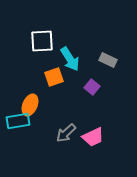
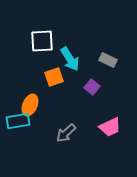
pink trapezoid: moved 17 px right, 10 px up
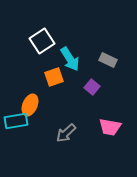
white square: rotated 30 degrees counterclockwise
cyan rectangle: moved 2 px left
pink trapezoid: rotated 35 degrees clockwise
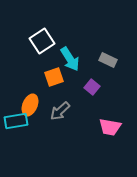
gray arrow: moved 6 px left, 22 px up
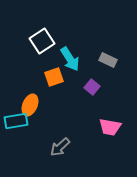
gray arrow: moved 36 px down
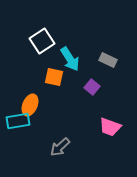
orange square: rotated 30 degrees clockwise
cyan rectangle: moved 2 px right
pink trapezoid: rotated 10 degrees clockwise
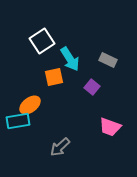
orange square: rotated 24 degrees counterclockwise
orange ellipse: rotated 30 degrees clockwise
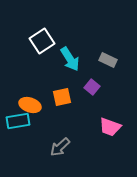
orange square: moved 8 px right, 20 px down
orange ellipse: rotated 55 degrees clockwise
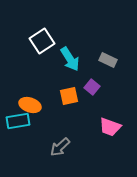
orange square: moved 7 px right, 1 px up
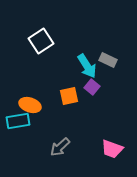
white square: moved 1 px left
cyan arrow: moved 17 px right, 7 px down
pink trapezoid: moved 2 px right, 22 px down
